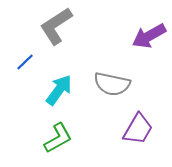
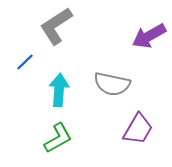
cyan arrow: rotated 32 degrees counterclockwise
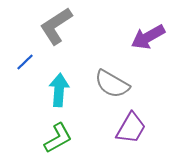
purple arrow: moved 1 px left, 1 px down
gray semicircle: rotated 18 degrees clockwise
purple trapezoid: moved 7 px left, 1 px up
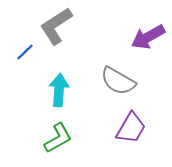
blue line: moved 10 px up
gray semicircle: moved 6 px right, 3 px up
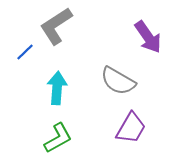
purple arrow: rotated 96 degrees counterclockwise
cyan arrow: moved 2 px left, 2 px up
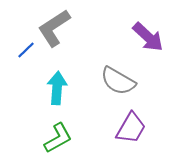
gray L-shape: moved 2 px left, 2 px down
purple arrow: rotated 12 degrees counterclockwise
blue line: moved 1 px right, 2 px up
